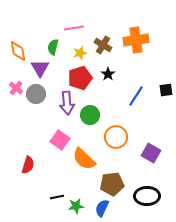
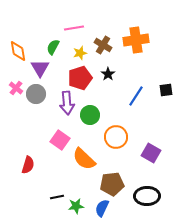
green semicircle: rotated 14 degrees clockwise
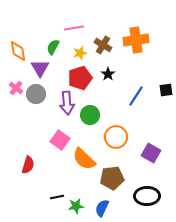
brown pentagon: moved 6 px up
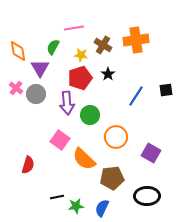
yellow star: moved 1 px right, 2 px down; rotated 24 degrees clockwise
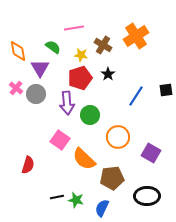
orange cross: moved 4 px up; rotated 25 degrees counterclockwise
green semicircle: rotated 98 degrees clockwise
orange circle: moved 2 px right
green star: moved 6 px up; rotated 21 degrees clockwise
